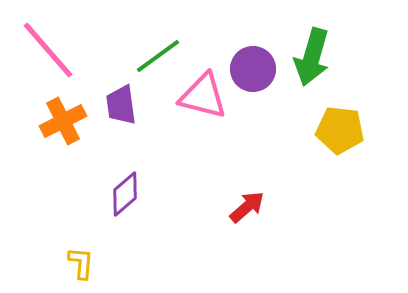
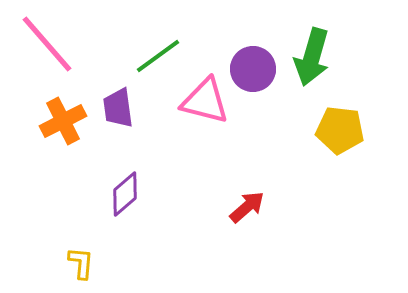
pink line: moved 1 px left, 6 px up
pink triangle: moved 2 px right, 5 px down
purple trapezoid: moved 3 px left, 3 px down
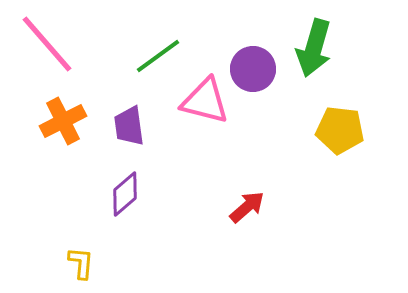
green arrow: moved 2 px right, 9 px up
purple trapezoid: moved 11 px right, 18 px down
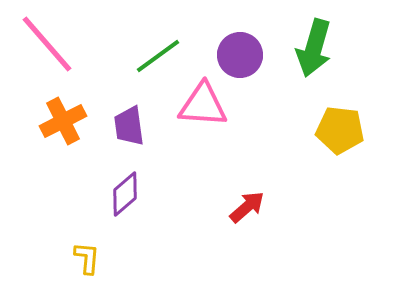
purple circle: moved 13 px left, 14 px up
pink triangle: moved 2 px left, 4 px down; rotated 10 degrees counterclockwise
yellow L-shape: moved 6 px right, 5 px up
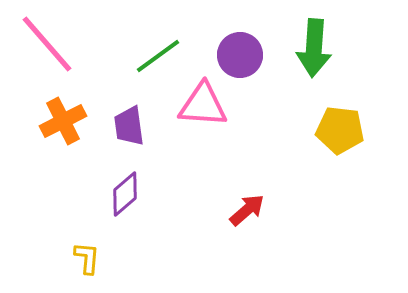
green arrow: rotated 12 degrees counterclockwise
red arrow: moved 3 px down
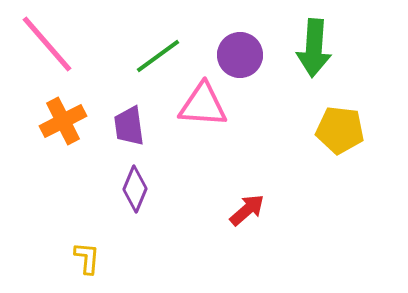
purple diamond: moved 10 px right, 5 px up; rotated 27 degrees counterclockwise
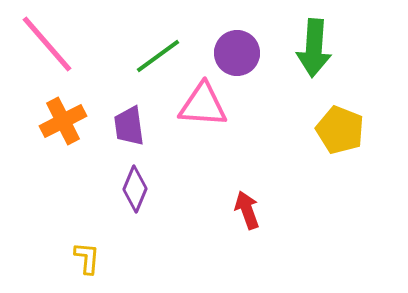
purple circle: moved 3 px left, 2 px up
yellow pentagon: rotated 15 degrees clockwise
red arrow: rotated 69 degrees counterclockwise
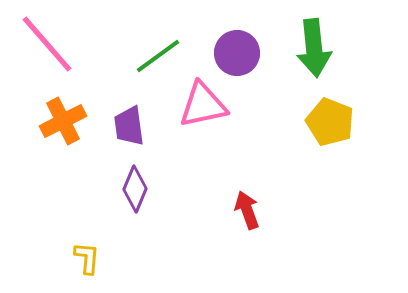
green arrow: rotated 10 degrees counterclockwise
pink triangle: rotated 16 degrees counterclockwise
yellow pentagon: moved 10 px left, 8 px up
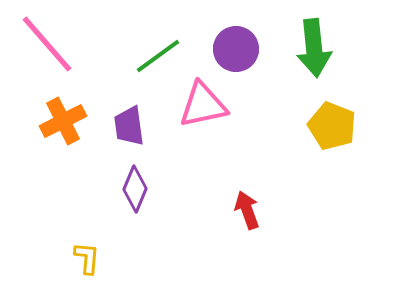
purple circle: moved 1 px left, 4 px up
yellow pentagon: moved 2 px right, 4 px down
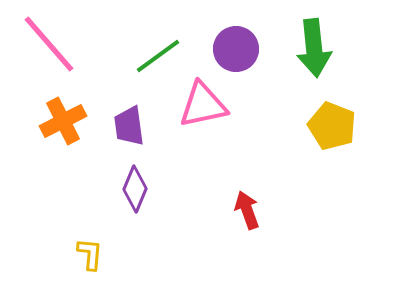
pink line: moved 2 px right
yellow L-shape: moved 3 px right, 4 px up
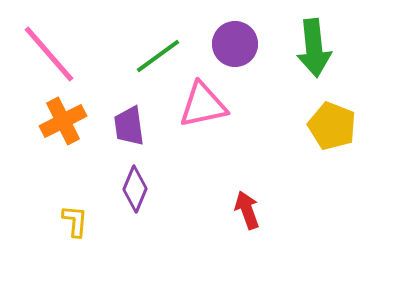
pink line: moved 10 px down
purple circle: moved 1 px left, 5 px up
yellow L-shape: moved 15 px left, 33 px up
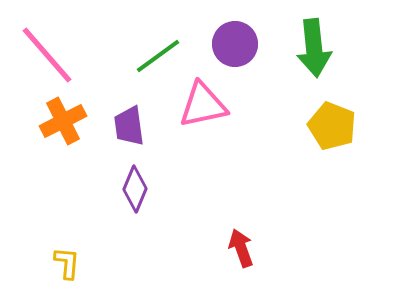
pink line: moved 2 px left, 1 px down
red arrow: moved 6 px left, 38 px down
yellow L-shape: moved 8 px left, 42 px down
